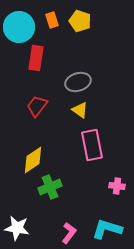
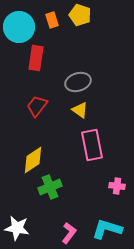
yellow pentagon: moved 6 px up
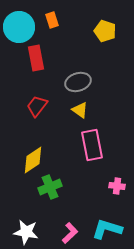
yellow pentagon: moved 25 px right, 16 px down
red rectangle: rotated 20 degrees counterclockwise
white star: moved 9 px right, 4 px down
pink L-shape: moved 1 px right; rotated 10 degrees clockwise
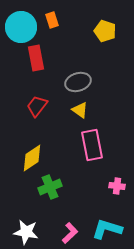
cyan circle: moved 2 px right
yellow diamond: moved 1 px left, 2 px up
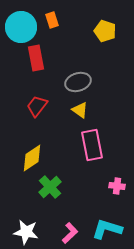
green cross: rotated 20 degrees counterclockwise
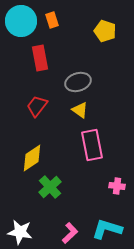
cyan circle: moved 6 px up
red rectangle: moved 4 px right
white star: moved 6 px left
